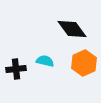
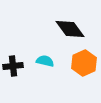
black diamond: moved 2 px left
black cross: moved 3 px left, 3 px up
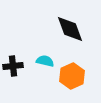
black diamond: rotated 16 degrees clockwise
orange hexagon: moved 12 px left, 13 px down
